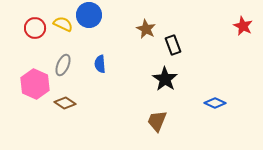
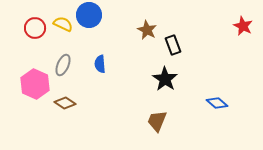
brown star: moved 1 px right, 1 px down
blue diamond: moved 2 px right; rotated 15 degrees clockwise
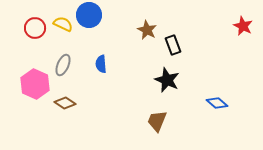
blue semicircle: moved 1 px right
black star: moved 2 px right, 1 px down; rotated 10 degrees counterclockwise
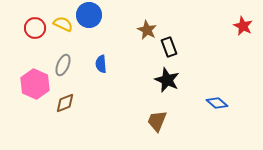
black rectangle: moved 4 px left, 2 px down
brown diamond: rotated 55 degrees counterclockwise
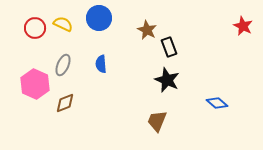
blue circle: moved 10 px right, 3 px down
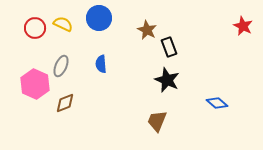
gray ellipse: moved 2 px left, 1 px down
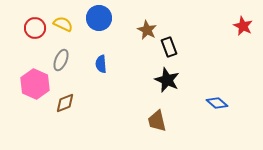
gray ellipse: moved 6 px up
brown trapezoid: rotated 35 degrees counterclockwise
